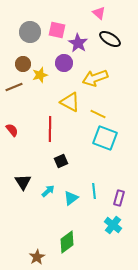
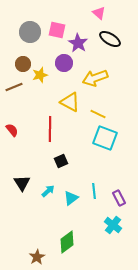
black triangle: moved 1 px left, 1 px down
purple rectangle: rotated 42 degrees counterclockwise
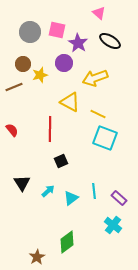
black ellipse: moved 2 px down
purple rectangle: rotated 21 degrees counterclockwise
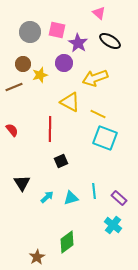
cyan arrow: moved 1 px left, 6 px down
cyan triangle: rotated 21 degrees clockwise
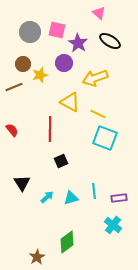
purple rectangle: rotated 49 degrees counterclockwise
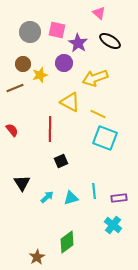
brown line: moved 1 px right, 1 px down
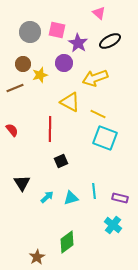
black ellipse: rotated 60 degrees counterclockwise
purple rectangle: moved 1 px right; rotated 21 degrees clockwise
